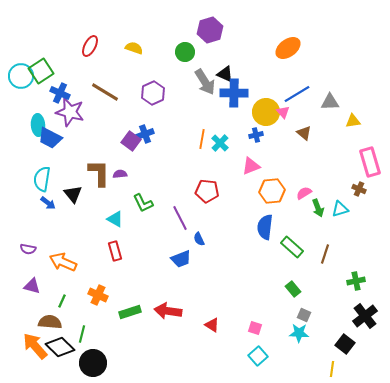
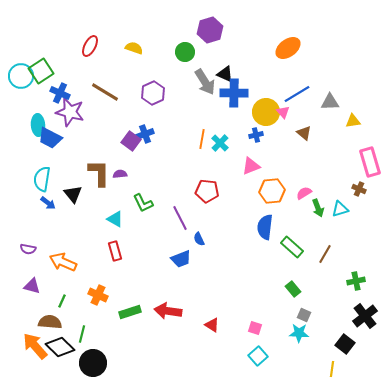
brown line at (325, 254): rotated 12 degrees clockwise
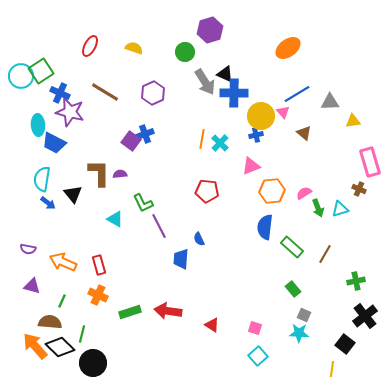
yellow circle at (266, 112): moved 5 px left, 4 px down
blue trapezoid at (50, 138): moved 4 px right, 5 px down
purple line at (180, 218): moved 21 px left, 8 px down
red rectangle at (115, 251): moved 16 px left, 14 px down
blue trapezoid at (181, 259): rotated 115 degrees clockwise
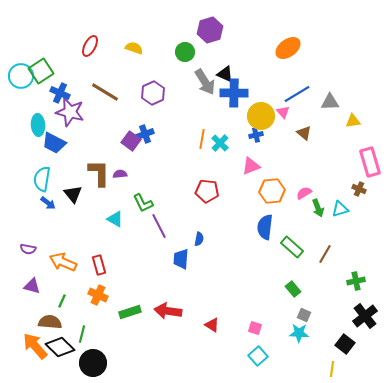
blue semicircle at (199, 239): rotated 144 degrees counterclockwise
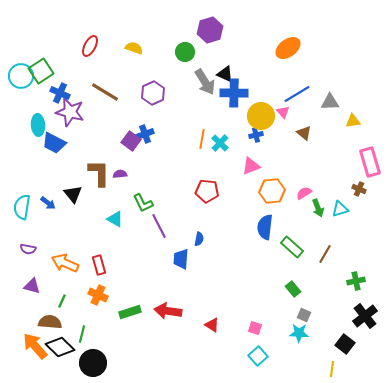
cyan semicircle at (42, 179): moved 20 px left, 28 px down
orange arrow at (63, 262): moved 2 px right, 1 px down
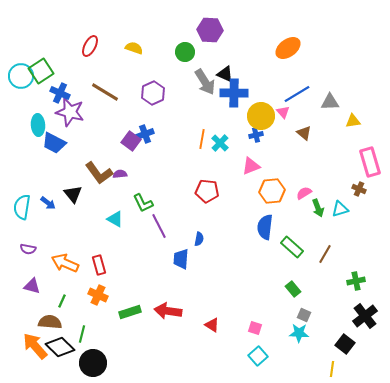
purple hexagon at (210, 30): rotated 20 degrees clockwise
brown L-shape at (99, 173): rotated 144 degrees clockwise
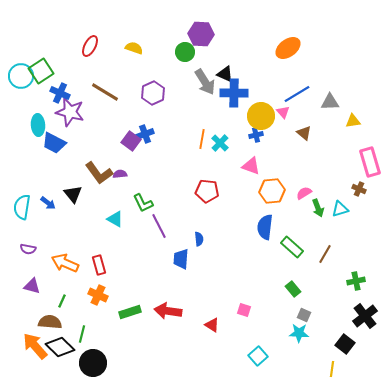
purple hexagon at (210, 30): moved 9 px left, 4 px down
pink triangle at (251, 166): rotated 42 degrees clockwise
blue semicircle at (199, 239): rotated 16 degrees counterclockwise
pink square at (255, 328): moved 11 px left, 18 px up
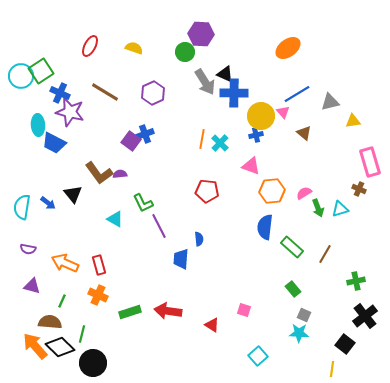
gray triangle at (330, 102): rotated 12 degrees counterclockwise
